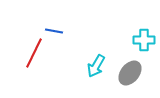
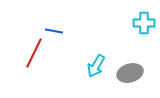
cyan cross: moved 17 px up
gray ellipse: rotated 35 degrees clockwise
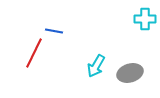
cyan cross: moved 1 px right, 4 px up
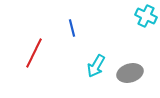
cyan cross: moved 1 px right, 3 px up; rotated 25 degrees clockwise
blue line: moved 18 px right, 3 px up; rotated 66 degrees clockwise
